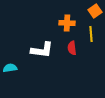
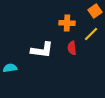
yellow line: rotated 49 degrees clockwise
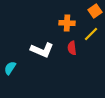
white L-shape: rotated 15 degrees clockwise
cyan semicircle: rotated 48 degrees counterclockwise
